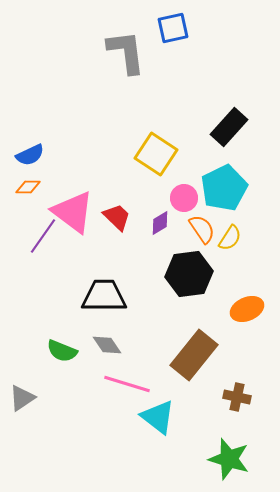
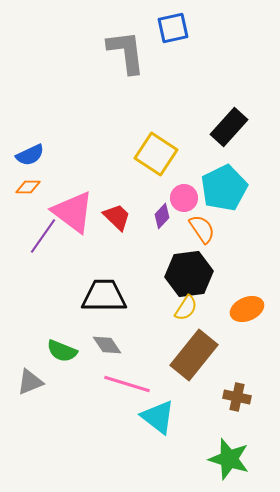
purple diamond: moved 2 px right, 7 px up; rotated 15 degrees counterclockwise
yellow semicircle: moved 44 px left, 70 px down
gray triangle: moved 8 px right, 16 px up; rotated 12 degrees clockwise
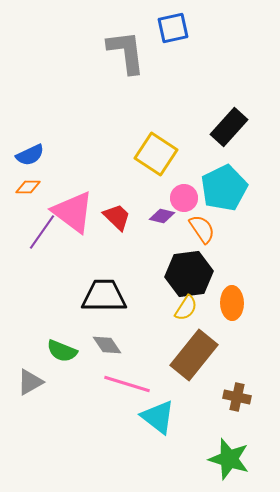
purple diamond: rotated 60 degrees clockwise
purple line: moved 1 px left, 4 px up
orange ellipse: moved 15 px left, 6 px up; rotated 68 degrees counterclockwise
gray triangle: rotated 8 degrees counterclockwise
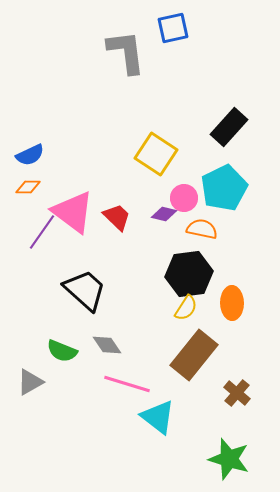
purple diamond: moved 2 px right, 2 px up
orange semicircle: rotated 44 degrees counterclockwise
black trapezoid: moved 19 px left, 6 px up; rotated 42 degrees clockwise
brown cross: moved 4 px up; rotated 28 degrees clockwise
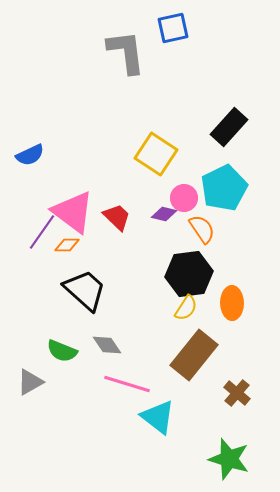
orange diamond: moved 39 px right, 58 px down
orange semicircle: rotated 44 degrees clockwise
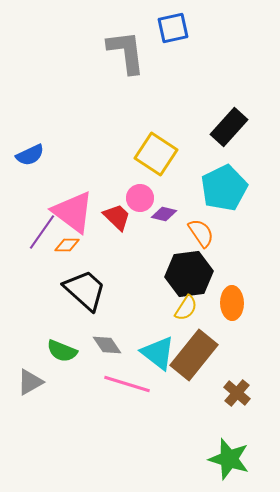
pink circle: moved 44 px left
orange semicircle: moved 1 px left, 4 px down
cyan triangle: moved 64 px up
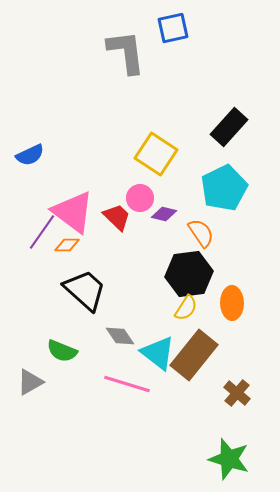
gray diamond: moved 13 px right, 9 px up
